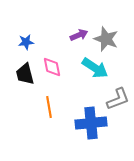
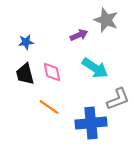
gray star: moved 19 px up
pink diamond: moved 5 px down
orange line: rotated 45 degrees counterclockwise
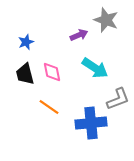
blue star: rotated 14 degrees counterclockwise
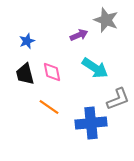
blue star: moved 1 px right, 1 px up
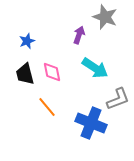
gray star: moved 1 px left, 3 px up
purple arrow: rotated 48 degrees counterclockwise
orange line: moved 2 px left; rotated 15 degrees clockwise
blue cross: rotated 28 degrees clockwise
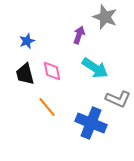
pink diamond: moved 1 px up
gray L-shape: rotated 45 degrees clockwise
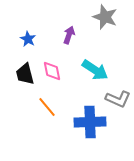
purple arrow: moved 10 px left
blue star: moved 1 px right, 2 px up; rotated 21 degrees counterclockwise
cyan arrow: moved 2 px down
blue cross: moved 1 px left, 1 px up; rotated 24 degrees counterclockwise
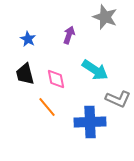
pink diamond: moved 4 px right, 8 px down
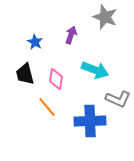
purple arrow: moved 2 px right
blue star: moved 7 px right, 3 px down
cyan arrow: rotated 12 degrees counterclockwise
pink diamond: rotated 20 degrees clockwise
blue cross: moved 1 px up
